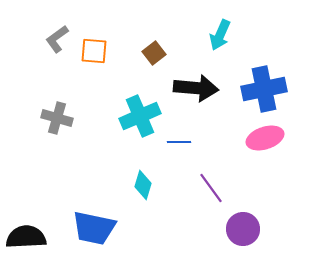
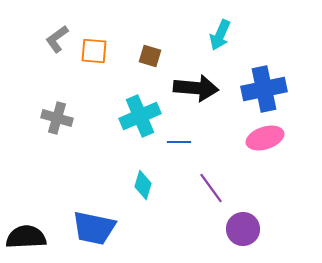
brown square: moved 4 px left, 3 px down; rotated 35 degrees counterclockwise
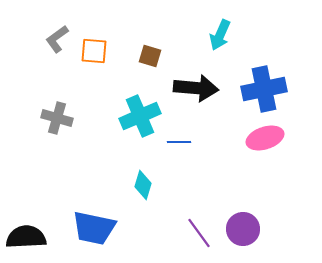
purple line: moved 12 px left, 45 px down
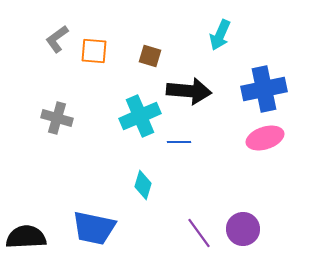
black arrow: moved 7 px left, 3 px down
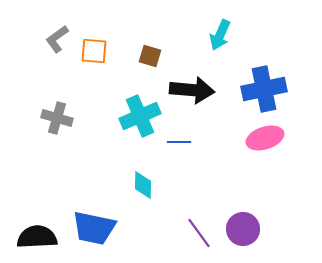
black arrow: moved 3 px right, 1 px up
cyan diamond: rotated 16 degrees counterclockwise
black semicircle: moved 11 px right
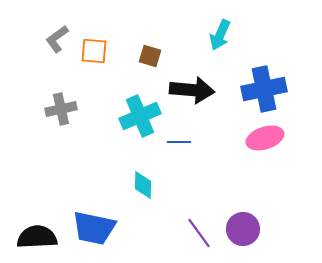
gray cross: moved 4 px right, 9 px up; rotated 28 degrees counterclockwise
